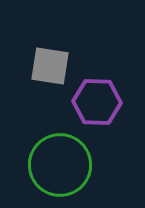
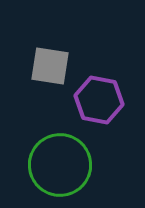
purple hexagon: moved 2 px right, 2 px up; rotated 9 degrees clockwise
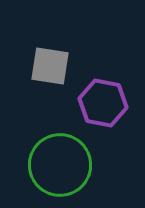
purple hexagon: moved 4 px right, 3 px down
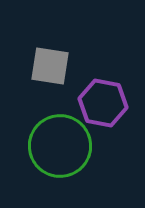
green circle: moved 19 px up
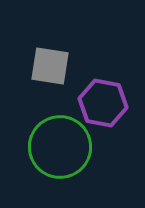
green circle: moved 1 px down
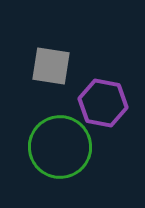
gray square: moved 1 px right
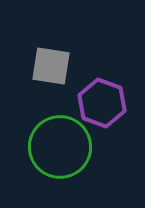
purple hexagon: moved 1 px left; rotated 9 degrees clockwise
